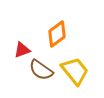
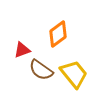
orange diamond: moved 1 px right
yellow trapezoid: moved 1 px left, 3 px down
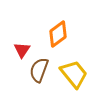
red triangle: rotated 36 degrees counterclockwise
brown semicircle: moved 2 px left; rotated 75 degrees clockwise
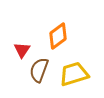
orange diamond: moved 2 px down
yellow trapezoid: rotated 68 degrees counterclockwise
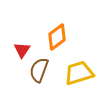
orange diamond: moved 1 px left, 1 px down
yellow trapezoid: moved 5 px right, 1 px up
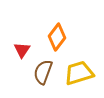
orange diamond: rotated 16 degrees counterclockwise
brown semicircle: moved 4 px right, 2 px down
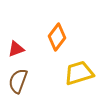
red triangle: moved 6 px left, 1 px up; rotated 36 degrees clockwise
brown semicircle: moved 25 px left, 9 px down
